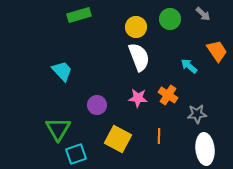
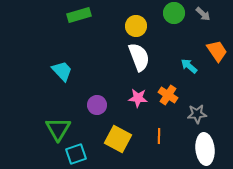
green circle: moved 4 px right, 6 px up
yellow circle: moved 1 px up
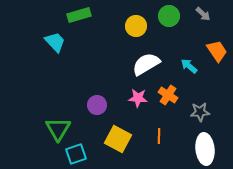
green circle: moved 5 px left, 3 px down
white semicircle: moved 7 px right, 7 px down; rotated 100 degrees counterclockwise
cyan trapezoid: moved 7 px left, 29 px up
gray star: moved 3 px right, 2 px up
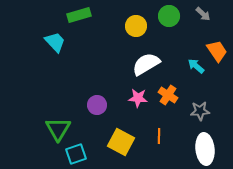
cyan arrow: moved 7 px right
gray star: moved 1 px up
yellow square: moved 3 px right, 3 px down
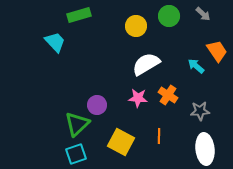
green triangle: moved 19 px right, 5 px up; rotated 16 degrees clockwise
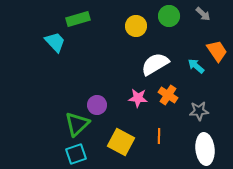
green rectangle: moved 1 px left, 4 px down
white semicircle: moved 9 px right
gray star: moved 1 px left
